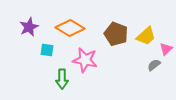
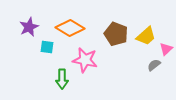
cyan square: moved 3 px up
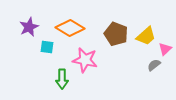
pink triangle: moved 1 px left
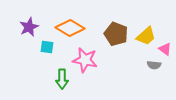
pink triangle: rotated 40 degrees counterclockwise
gray semicircle: rotated 136 degrees counterclockwise
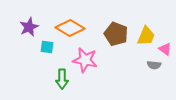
yellow trapezoid: rotated 25 degrees counterclockwise
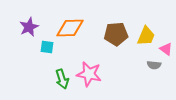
orange diamond: rotated 32 degrees counterclockwise
brown pentagon: rotated 25 degrees counterclockwise
pink triangle: moved 1 px right
pink star: moved 4 px right, 14 px down
green arrow: rotated 18 degrees counterclockwise
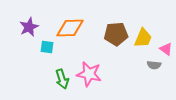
yellow trapezoid: moved 3 px left, 2 px down
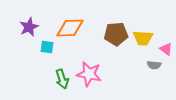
yellow trapezoid: rotated 70 degrees clockwise
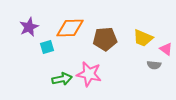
brown pentagon: moved 11 px left, 5 px down
yellow trapezoid: rotated 20 degrees clockwise
cyan square: rotated 24 degrees counterclockwise
green arrow: rotated 84 degrees counterclockwise
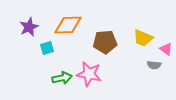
orange diamond: moved 2 px left, 3 px up
brown pentagon: moved 3 px down
cyan square: moved 1 px down
green arrow: moved 1 px up
